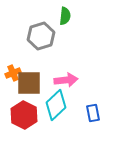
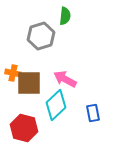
orange cross: rotated 35 degrees clockwise
pink arrow: moved 1 px left, 1 px up; rotated 145 degrees counterclockwise
red hexagon: moved 13 px down; rotated 12 degrees counterclockwise
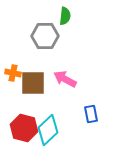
gray hexagon: moved 4 px right; rotated 16 degrees clockwise
brown square: moved 4 px right
cyan diamond: moved 8 px left, 25 px down
blue rectangle: moved 2 px left, 1 px down
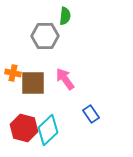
pink arrow: rotated 25 degrees clockwise
blue rectangle: rotated 24 degrees counterclockwise
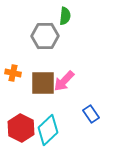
pink arrow: moved 1 px left, 2 px down; rotated 100 degrees counterclockwise
brown square: moved 10 px right
red hexagon: moved 3 px left; rotated 12 degrees clockwise
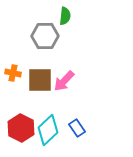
brown square: moved 3 px left, 3 px up
blue rectangle: moved 14 px left, 14 px down
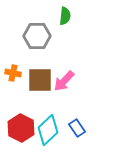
gray hexagon: moved 8 px left
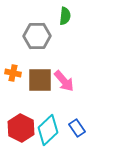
pink arrow: rotated 85 degrees counterclockwise
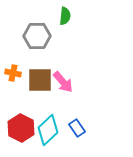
pink arrow: moved 1 px left, 1 px down
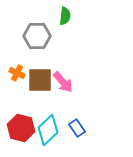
orange cross: moved 4 px right; rotated 14 degrees clockwise
red hexagon: rotated 12 degrees counterclockwise
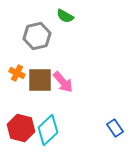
green semicircle: rotated 114 degrees clockwise
gray hexagon: rotated 12 degrees counterclockwise
blue rectangle: moved 38 px right
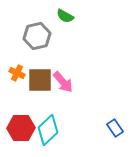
red hexagon: rotated 16 degrees counterclockwise
